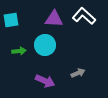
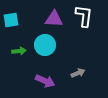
white L-shape: rotated 55 degrees clockwise
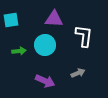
white L-shape: moved 20 px down
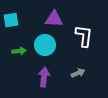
purple arrow: moved 1 px left, 4 px up; rotated 108 degrees counterclockwise
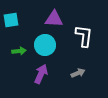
purple arrow: moved 3 px left, 3 px up; rotated 18 degrees clockwise
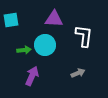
green arrow: moved 5 px right, 1 px up
purple arrow: moved 9 px left, 2 px down
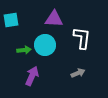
white L-shape: moved 2 px left, 2 px down
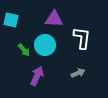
cyan square: rotated 21 degrees clockwise
green arrow: rotated 56 degrees clockwise
purple arrow: moved 5 px right
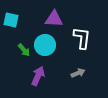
purple arrow: moved 1 px right
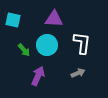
cyan square: moved 2 px right
white L-shape: moved 5 px down
cyan circle: moved 2 px right
